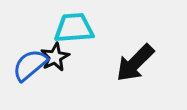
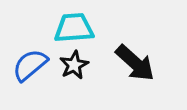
black star: moved 19 px right, 8 px down
black arrow: rotated 93 degrees counterclockwise
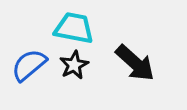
cyan trapezoid: rotated 15 degrees clockwise
blue semicircle: moved 1 px left
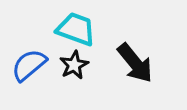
cyan trapezoid: moved 2 px right, 1 px down; rotated 9 degrees clockwise
black arrow: rotated 9 degrees clockwise
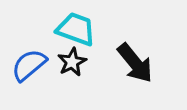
black star: moved 2 px left, 3 px up
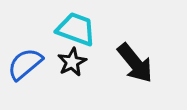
blue semicircle: moved 4 px left, 1 px up
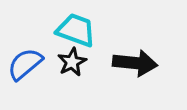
cyan trapezoid: moved 1 px down
black arrow: rotated 45 degrees counterclockwise
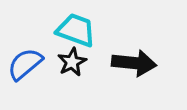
black arrow: moved 1 px left
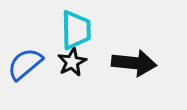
cyan trapezoid: rotated 69 degrees clockwise
